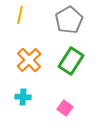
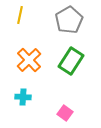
pink square: moved 5 px down
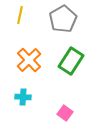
gray pentagon: moved 6 px left, 1 px up
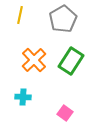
orange cross: moved 5 px right
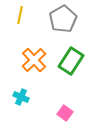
cyan cross: moved 2 px left; rotated 21 degrees clockwise
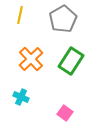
orange cross: moved 3 px left, 1 px up
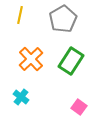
cyan cross: rotated 14 degrees clockwise
pink square: moved 14 px right, 6 px up
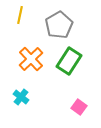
gray pentagon: moved 4 px left, 6 px down
green rectangle: moved 2 px left
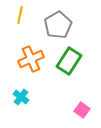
gray pentagon: moved 1 px left
orange cross: rotated 20 degrees clockwise
pink square: moved 3 px right, 3 px down
